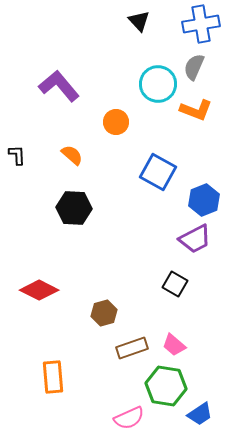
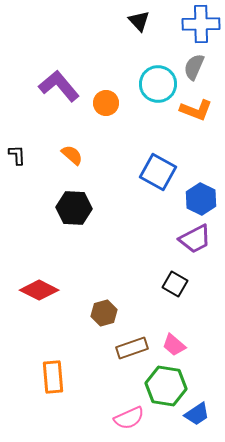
blue cross: rotated 9 degrees clockwise
orange circle: moved 10 px left, 19 px up
blue hexagon: moved 3 px left, 1 px up; rotated 12 degrees counterclockwise
blue trapezoid: moved 3 px left
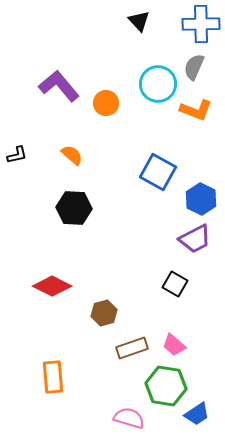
black L-shape: rotated 80 degrees clockwise
red diamond: moved 13 px right, 4 px up
pink semicircle: rotated 140 degrees counterclockwise
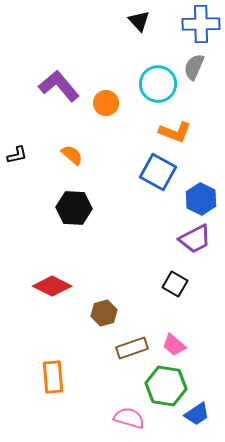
orange L-shape: moved 21 px left, 22 px down
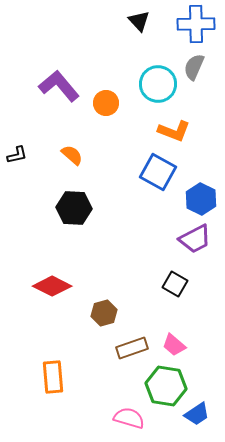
blue cross: moved 5 px left
orange L-shape: moved 1 px left, 1 px up
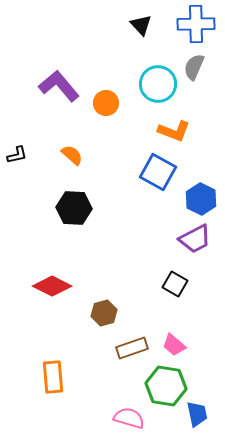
black triangle: moved 2 px right, 4 px down
blue trapezoid: rotated 68 degrees counterclockwise
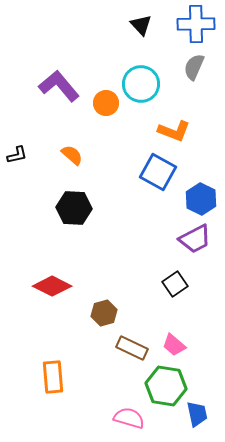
cyan circle: moved 17 px left
black square: rotated 25 degrees clockwise
brown rectangle: rotated 44 degrees clockwise
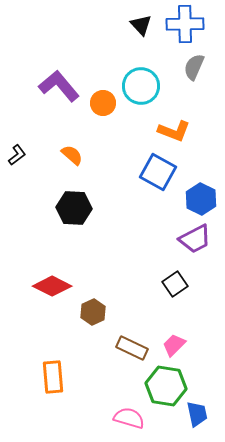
blue cross: moved 11 px left
cyan circle: moved 2 px down
orange circle: moved 3 px left
black L-shape: rotated 25 degrees counterclockwise
brown hexagon: moved 11 px left, 1 px up; rotated 10 degrees counterclockwise
pink trapezoid: rotated 95 degrees clockwise
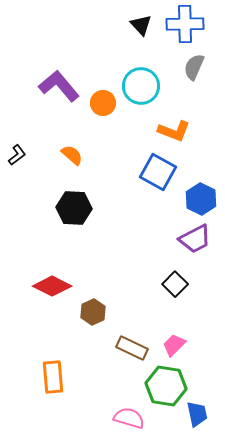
black square: rotated 10 degrees counterclockwise
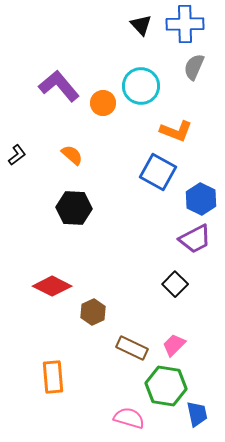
orange L-shape: moved 2 px right
